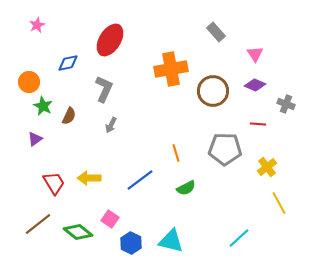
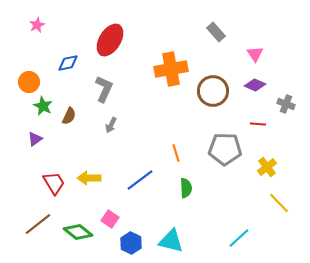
green semicircle: rotated 66 degrees counterclockwise
yellow line: rotated 15 degrees counterclockwise
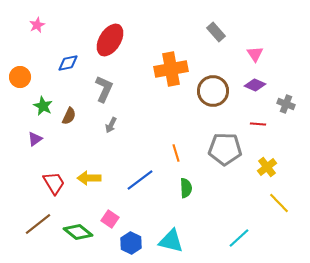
orange circle: moved 9 px left, 5 px up
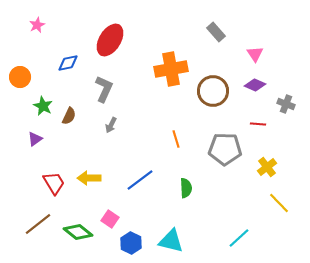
orange line: moved 14 px up
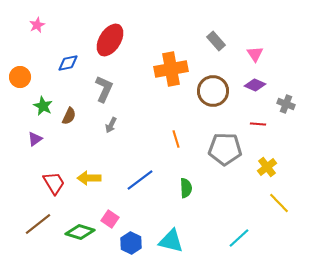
gray rectangle: moved 9 px down
green diamond: moved 2 px right; rotated 20 degrees counterclockwise
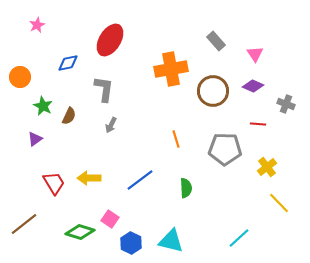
purple diamond: moved 2 px left, 1 px down
gray L-shape: rotated 16 degrees counterclockwise
brown line: moved 14 px left
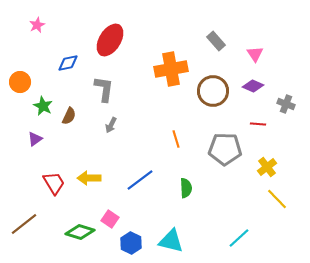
orange circle: moved 5 px down
yellow line: moved 2 px left, 4 px up
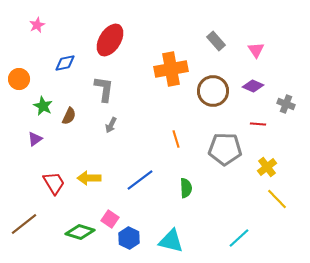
pink triangle: moved 1 px right, 4 px up
blue diamond: moved 3 px left
orange circle: moved 1 px left, 3 px up
blue hexagon: moved 2 px left, 5 px up
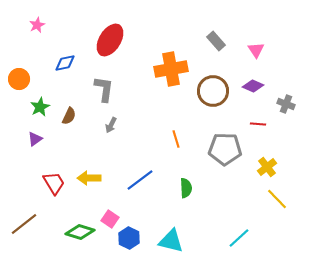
green star: moved 3 px left, 1 px down; rotated 18 degrees clockwise
